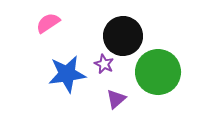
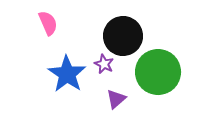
pink semicircle: rotated 100 degrees clockwise
blue star: rotated 30 degrees counterclockwise
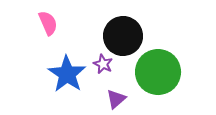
purple star: moved 1 px left
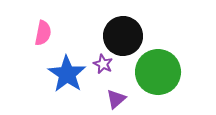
pink semicircle: moved 5 px left, 10 px down; rotated 35 degrees clockwise
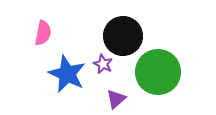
blue star: rotated 9 degrees counterclockwise
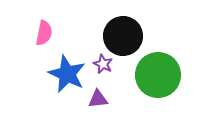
pink semicircle: moved 1 px right
green circle: moved 3 px down
purple triangle: moved 18 px left; rotated 35 degrees clockwise
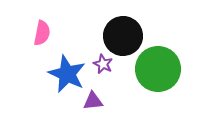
pink semicircle: moved 2 px left
green circle: moved 6 px up
purple triangle: moved 5 px left, 2 px down
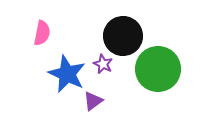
purple triangle: rotated 30 degrees counterclockwise
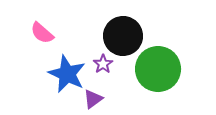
pink semicircle: rotated 120 degrees clockwise
purple star: rotated 12 degrees clockwise
purple triangle: moved 2 px up
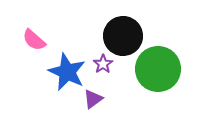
pink semicircle: moved 8 px left, 7 px down
blue star: moved 2 px up
